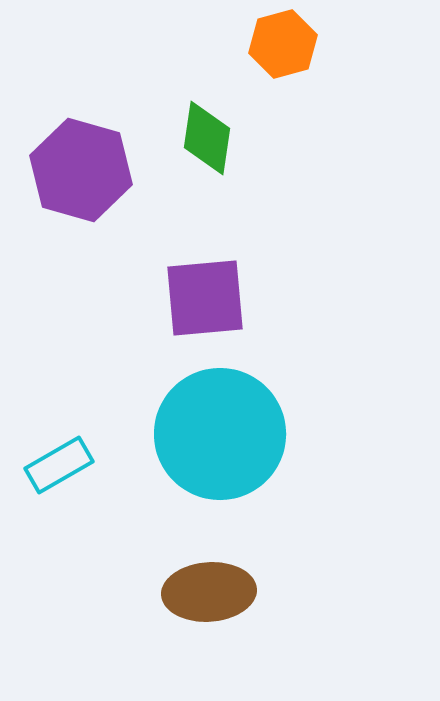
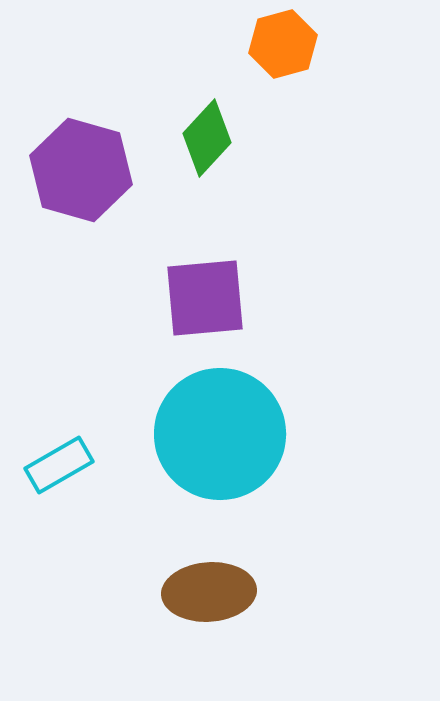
green diamond: rotated 34 degrees clockwise
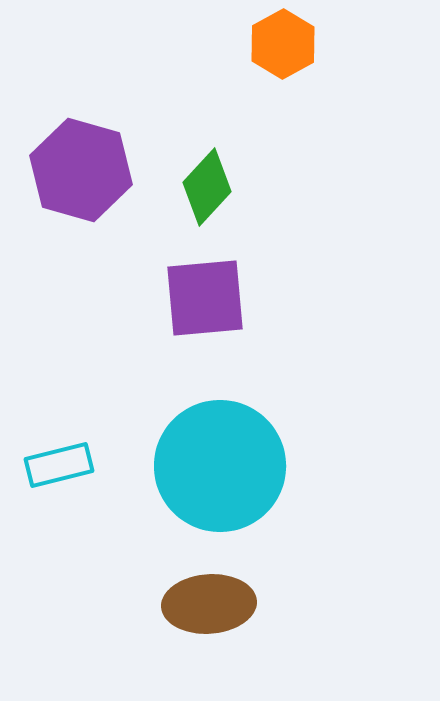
orange hexagon: rotated 14 degrees counterclockwise
green diamond: moved 49 px down
cyan circle: moved 32 px down
cyan rectangle: rotated 16 degrees clockwise
brown ellipse: moved 12 px down
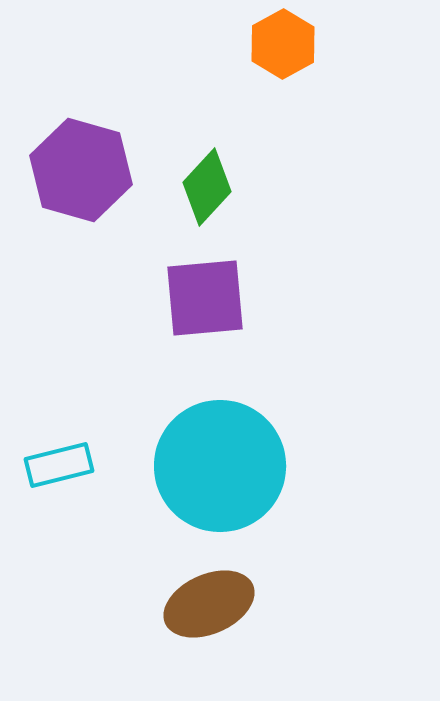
brown ellipse: rotated 20 degrees counterclockwise
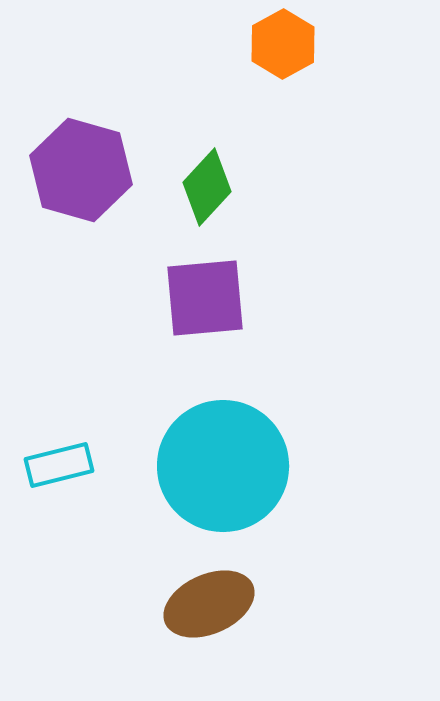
cyan circle: moved 3 px right
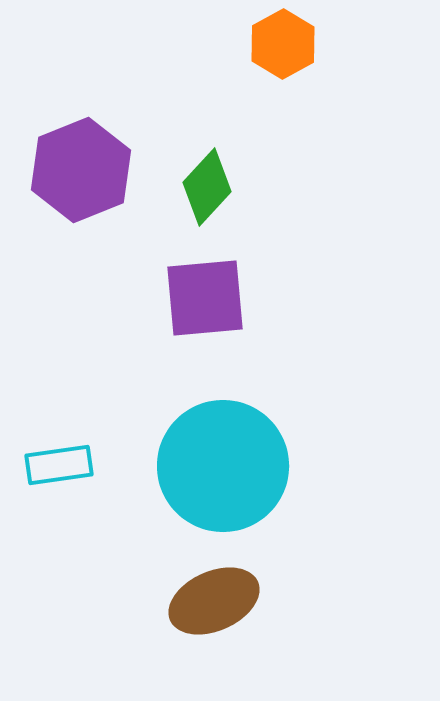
purple hexagon: rotated 22 degrees clockwise
cyan rectangle: rotated 6 degrees clockwise
brown ellipse: moved 5 px right, 3 px up
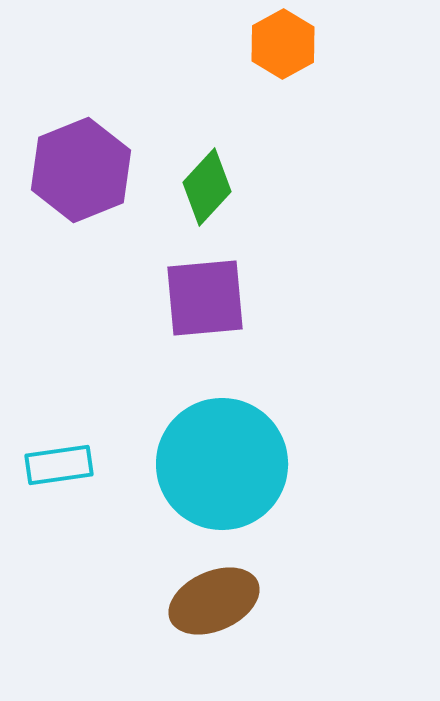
cyan circle: moved 1 px left, 2 px up
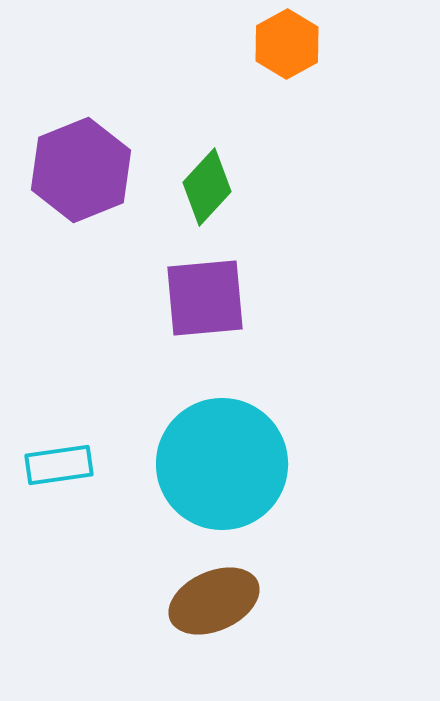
orange hexagon: moved 4 px right
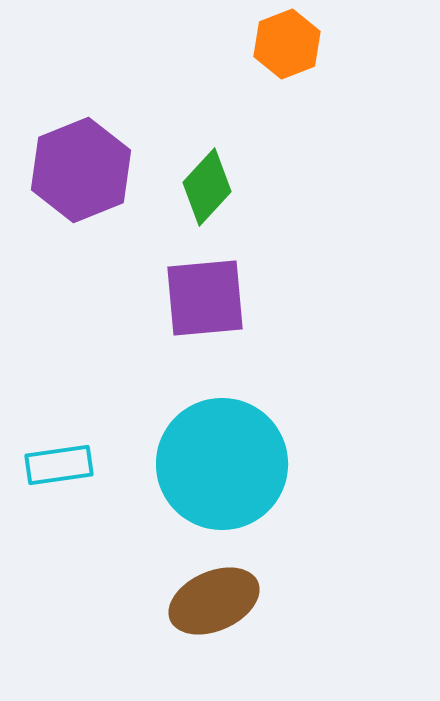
orange hexagon: rotated 8 degrees clockwise
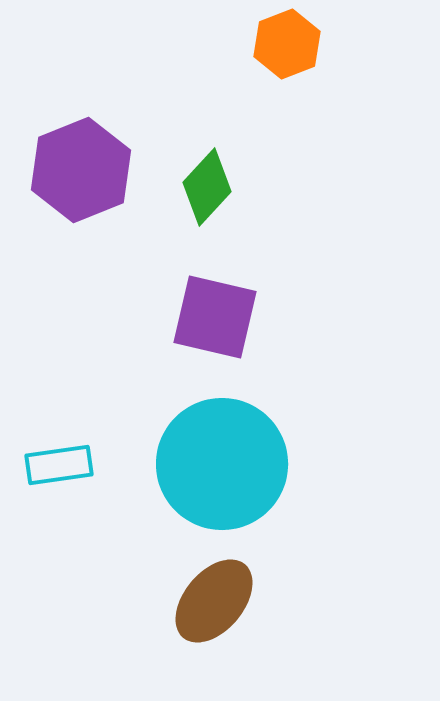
purple square: moved 10 px right, 19 px down; rotated 18 degrees clockwise
brown ellipse: rotated 26 degrees counterclockwise
